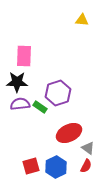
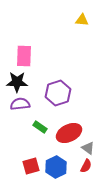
green rectangle: moved 20 px down
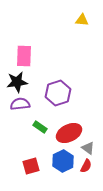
black star: rotated 10 degrees counterclockwise
blue hexagon: moved 7 px right, 6 px up
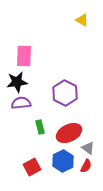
yellow triangle: rotated 24 degrees clockwise
purple hexagon: moved 7 px right; rotated 15 degrees counterclockwise
purple semicircle: moved 1 px right, 1 px up
green rectangle: rotated 40 degrees clockwise
red square: moved 1 px right, 1 px down; rotated 12 degrees counterclockwise
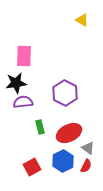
black star: moved 1 px left, 1 px down
purple semicircle: moved 2 px right, 1 px up
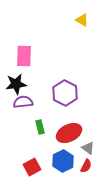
black star: moved 1 px down
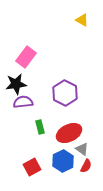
pink rectangle: moved 2 px right, 1 px down; rotated 35 degrees clockwise
gray triangle: moved 6 px left, 1 px down
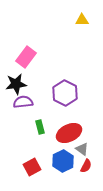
yellow triangle: rotated 32 degrees counterclockwise
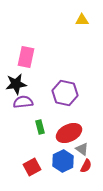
pink rectangle: rotated 25 degrees counterclockwise
purple hexagon: rotated 15 degrees counterclockwise
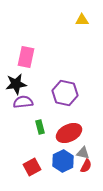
gray triangle: moved 1 px right, 4 px down; rotated 24 degrees counterclockwise
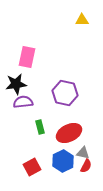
pink rectangle: moved 1 px right
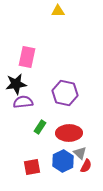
yellow triangle: moved 24 px left, 9 px up
green rectangle: rotated 48 degrees clockwise
red ellipse: rotated 25 degrees clockwise
gray triangle: moved 3 px left; rotated 32 degrees clockwise
red square: rotated 18 degrees clockwise
